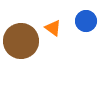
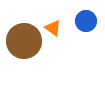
brown circle: moved 3 px right
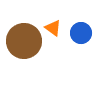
blue circle: moved 5 px left, 12 px down
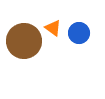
blue circle: moved 2 px left
